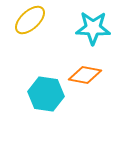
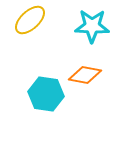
cyan star: moved 1 px left, 2 px up
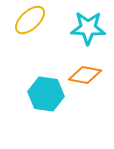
cyan star: moved 4 px left, 2 px down
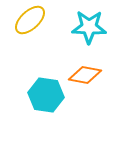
cyan star: moved 1 px right, 1 px up
cyan hexagon: moved 1 px down
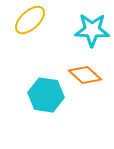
cyan star: moved 3 px right, 3 px down
orange diamond: rotated 32 degrees clockwise
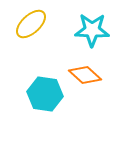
yellow ellipse: moved 1 px right, 4 px down
cyan hexagon: moved 1 px left, 1 px up
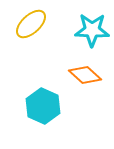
cyan hexagon: moved 2 px left, 12 px down; rotated 16 degrees clockwise
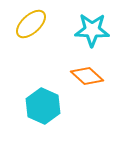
orange diamond: moved 2 px right, 1 px down
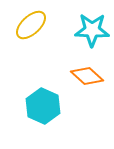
yellow ellipse: moved 1 px down
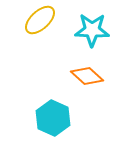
yellow ellipse: moved 9 px right, 5 px up
cyan hexagon: moved 10 px right, 12 px down
